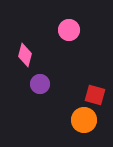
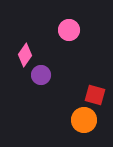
pink diamond: rotated 20 degrees clockwise
purple circle: moved 1 px right, 9 px up
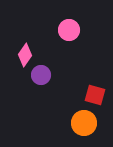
orange circle: moved 3 px down
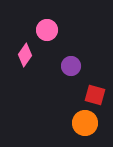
pink circle: moved 22 px left
purple circle: moved 30 px right, 9 px up
orange circle: moved 1 px right
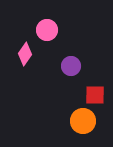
pink diamond: moved 1 px up
red square: rotated 15 degrees counterclockwise
orange circle: moved 2 px left, 2 px up
